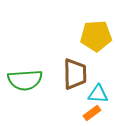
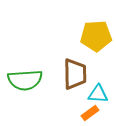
orange rectangle: moved 2 px left
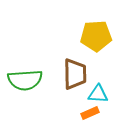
orange rectangle: rotated 12 degrees clockwise
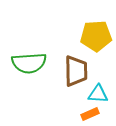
brown trapezoid: moved 1 px right, 3 px up
green semicircle: moved 4 px right, 17 px up
orange rectangle: moved 1 px down
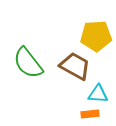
green semicircle: moved 1 px left; rotated 56 degrees clockwise
brown trapezoid: moved 1 px left, 5 px up; rotated 60 degrees counterclockwise
orange rectangle: rotated 18 degrees clockwise
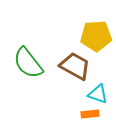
cyan triangle: rotated 15 degrees clockwise
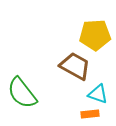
yellow pentagon: moved 1 px left, 1 px up
green semicircle: moved 6 px left, 30 px down
